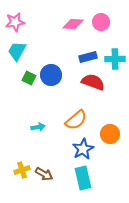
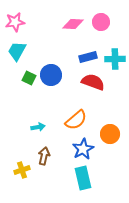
brown arrow: moved 18 px up; rotated 108 degrees counterclockwise
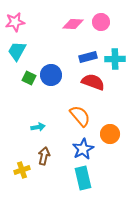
orange semicircle: moved 4 px right, 4 px up; rotated 90 degrees counterclockwise
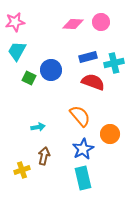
cyan cross: moved 1 px left, 4 px down; rotated 12 degrees counterclockwise
blue circle: moved 5 px up
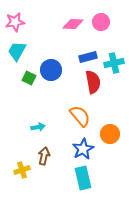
red semicircle: rotated 60 degrees clockwise
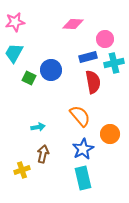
pink circle: moved 4 px right, 17 px down
cyan trapezoid: moved 3 px left, 2 px down
brown arrow: moved 1 px left, 2 px up
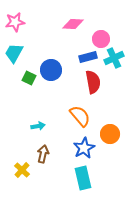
pink circle: moved 4 px left
cyan cross: moved 5 px up; rotated 12 degrees counterclockwise
cyan arrow: moved 1 px up
blue star: moved 1 px right, 1 px up
yellow cross: rotated 28 degrees counterclockwise
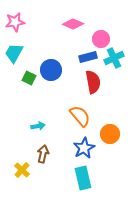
pink diamond: rotated 20 degrees clockwise
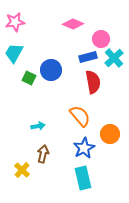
cyan cross: rotated 18 degrees counterclockwise
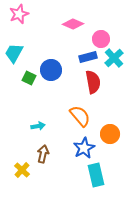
pink star: moved 4 px right, 8 px up; rotated 12 degrees counterclockwise
cyan rectangle: moved 13 px right, 3 px up
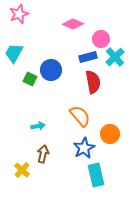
cyan cross: moved 1 px right, 1 px up
green square: moved 1 px right, 1 px down
